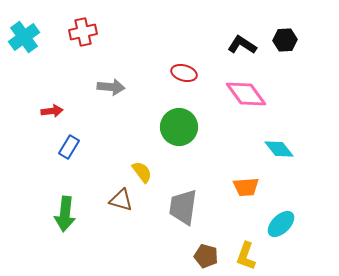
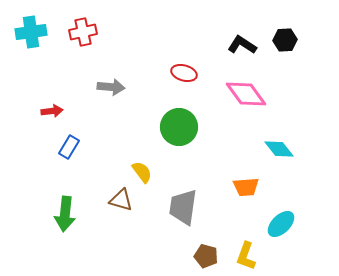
cyan cross: moved 7 px right, 5 px up; rotated 28 degrees clockwise
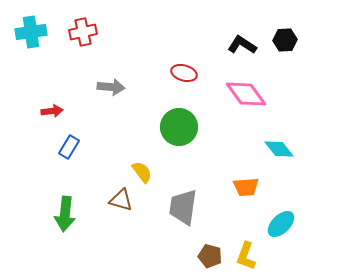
brown pentagon: moved 4 px right
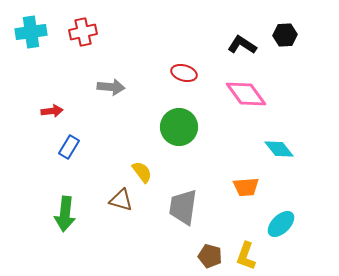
black hexagon: moved 5 px up
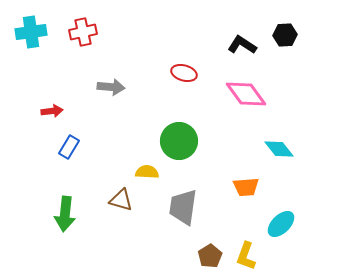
green circle: moved 14 px down
yellow semicircle: moved 5 px right; rotated 50 degrees counterclockwise
brown pentagon: rotated 25 degrees clockwise
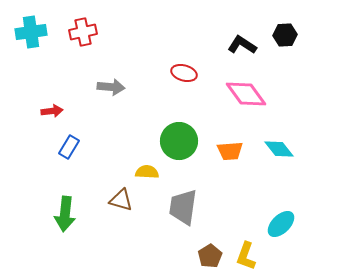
orange trapezoid: moved 16 px left, 36 px up
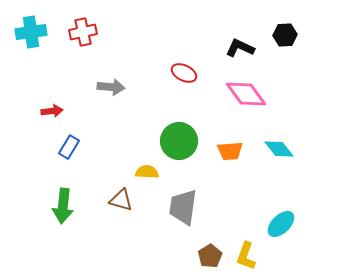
black L-shape: moved 2 px left, 3 px down; rotated 8 degrees counterclockwise
red ellipse: rotated 10 degrees clockwise
green arrow: moved 2 px left, 8 px up
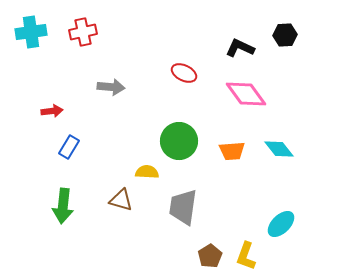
orange trapezoid: moved 2 px right
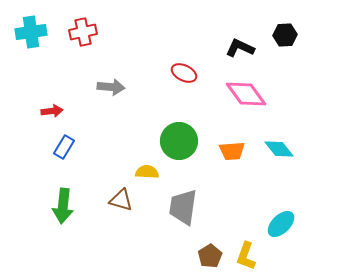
blue rectangle: moved 5 px left
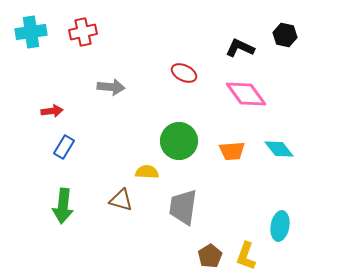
black hexagon: rotated 15 degrees clockwise
cyan ellipse: moved 1 px left, 2 px down; rotated 36 degrees counterclockwise
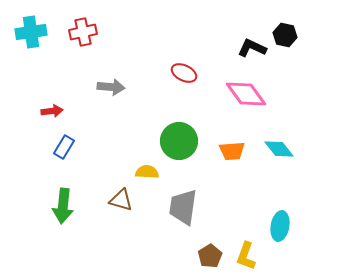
black L-shape: moved 12 px right
